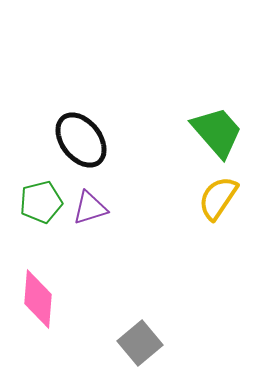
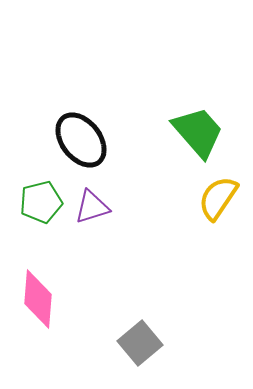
green trapezoid: moved 19 px left
purple triangle: moved 2 px right, 1 px up
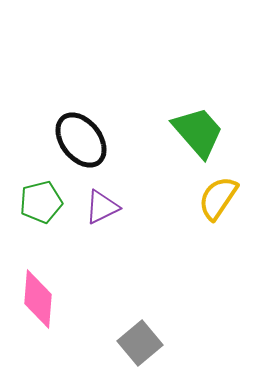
purple triangle: moved 10 px right; rotated 9 degrees counterclockwise
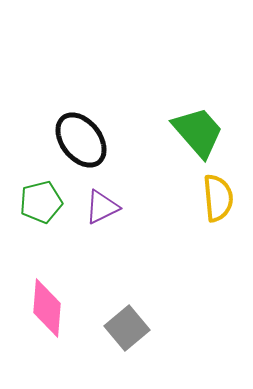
yellow semicircle: rotated 141 degrees clockwise
pink diamond: moved 9 px right, 9 px down
gray square: moved 13 px left, 15 px up
